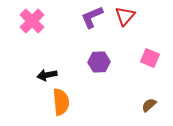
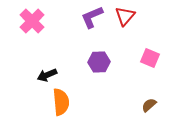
black arrow: rotated 12 degrees counterclockwise
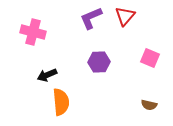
purple L-shape: moved 1 px left, 1 px down
pink cross: moved 1 px right, 11 px down; rotated 30 degrees counterclockwise
brown semicircle: rotated 126 degrees counterclockwise
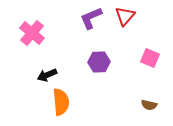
pink cross: moved 1 px left, 1 px down; rotated 25 degrees clockwise
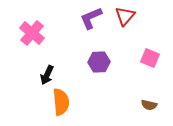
black arrow: rotated 42 degrees counterclockwise
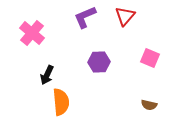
purple L-shape: moved 6 px left, 1 px up
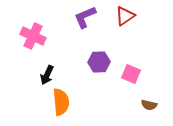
red triangle: rotated 15 degrees clockwise
pink cross: moved 1 px right, 3 px down; rotated 15 degrees counterclockwise
pink square: moved 19 px left, 16 px down
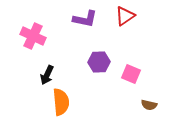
purple L-shape: moved 2 px down; rotated 145 degrees counterclockwise
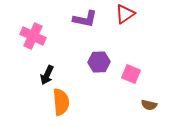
red triangle: moved 2 px up
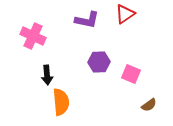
purple L-shape: moved 2 px right, 1 px down
black arrow: rotated 30 degrees counterclockwise
brown semicircle: rotated 49 degrees counterclockwise
